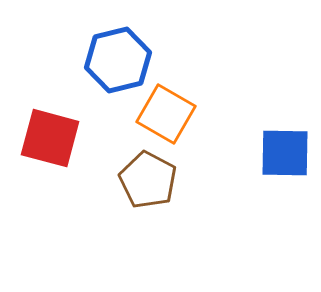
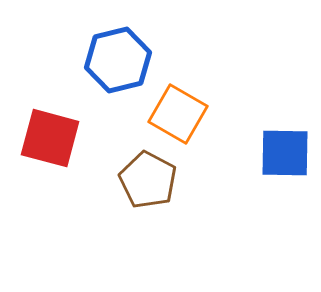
orange square: moved 12 px right
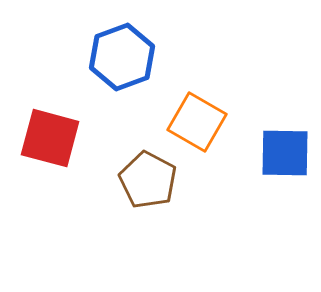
blue hexagon: moved 4 px right, 3 px up; rotated 6 degrees counterclockwise
orange square: moved 19 px right, 8 px down
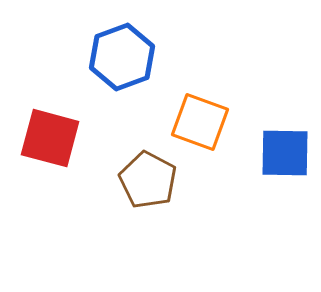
orange square: moved 3 px right; rotated 10 degrees counterclockwise
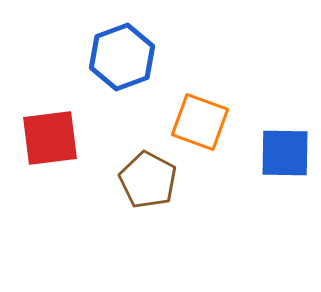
red square: rotated 22 degrees counterclockwise
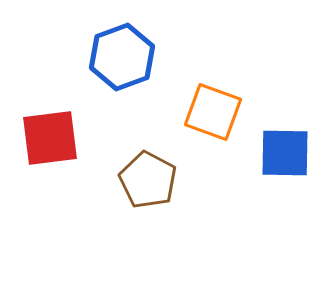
orange square: moved 13 px right, 10 px up
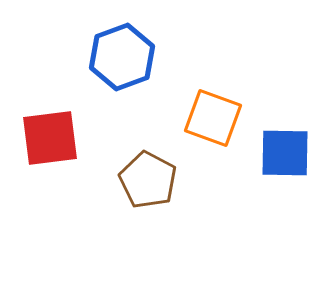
orange square: moved 6 px down
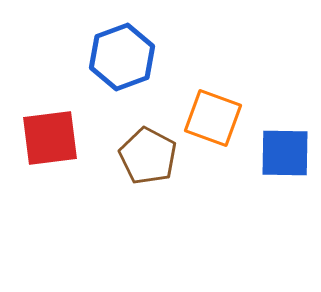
brown pentagon: moved 24 px up
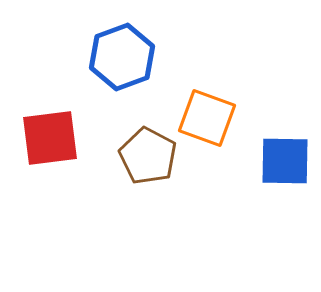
orange square: moved 6 px left
blue square: moved 8 px down
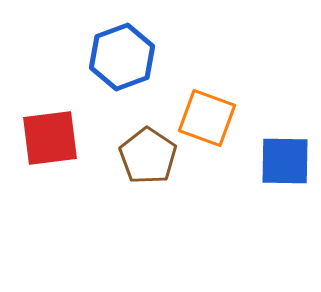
brown pentagon: rotated 6 degrees clockwise
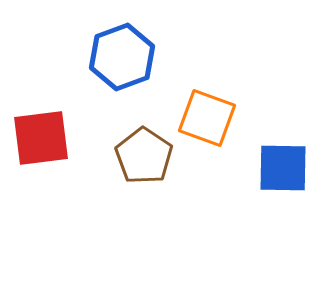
red square: moved 9 px left
brown pentagon: moved 4 px left
blue square: moved 2 px left, 7 px down
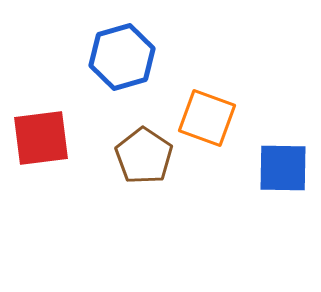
blue hexagon: rotated 4 degrees clockwise
